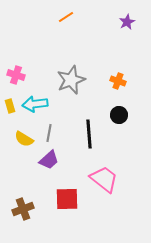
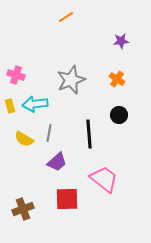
purple star: moved 6 px left, 19 px down; rotated 21 degrees clockwise
orange cross: moved 1 px left, 2 px up; rotated 14 degrees clockwise
purple trapezoid: moved 8 px right, 2 px down
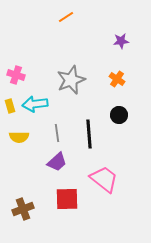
gray line: moved 8 px right; rotated 18 degrees counterclockwise
yellow semicircle: moved 5 px left, 2 px up; rotated 30 degrees counterclockwise
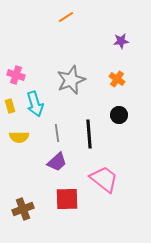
cyan arrow: rotated 100 degrees counterclockwise
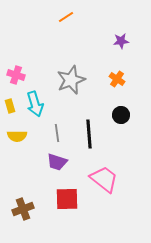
black circle: moved 2 px right
yellow semicircle: moved 2 px left, 1 px up
purple trapezoid: rotated 60 degrees clockwise
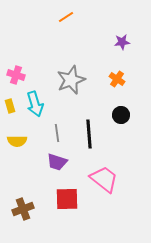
purple star: moved 1 px right, 1 px down
yellow semicircle: moved 5 px down
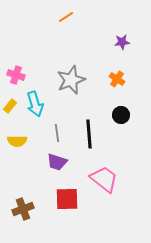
yellow rectangle: rotated 56 degrees clockwise
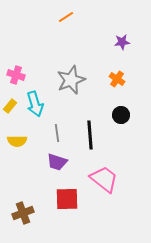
black line: moved 1 px right, 1 px down
brown cross: moved 4 px down
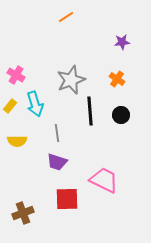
pink cross: rotated 12 degrees clockwise
black line: moved 24 px up
pink trapezoid: moved 1 px down; rotated 12 degrees counterclockwise
